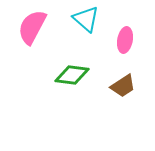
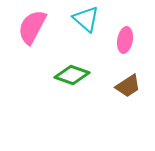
green diamond: rotated 12 degrees clockwise
brown trapezoid: moved 5 px right
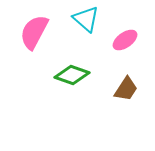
pink semicircle: moved 2 px right, 5 px down
pink ellipse: rotated 45 degrees clockwise
brown trapezoid: moved 2 px left, 3 px down; rotated 24 degrees counterclockwise
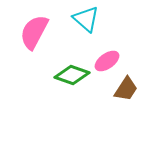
pink ellipse: moved 18 px left, 21 px down
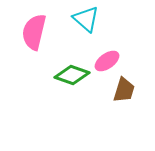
pink semicircle: rotated 15 degrees counterclockwise
brown trapezoid: moved 2 px left, 1 px down; rotated 16 degrees counterclockwise
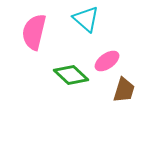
green diamond: moved 1 px left; rotated 24 degrees clockwise
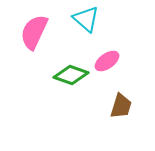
pink semicircle: rotated 12 degrees clockwise
green diamond: rotated 24 degrees counterclockwise
brown trapezoid: moved 3 px left, 16 px down
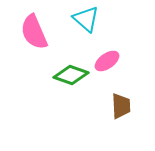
pink semicircle: rotated 48 degrees counterclockwise
brown trapezoid: rotated 20 degrees counterclockwise
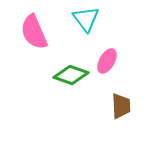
cyan triangle: rotated 12 degrees clockwise
pink ellipse: rotated 25 degrees counterclockwise
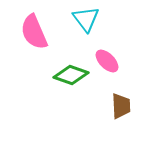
pink ellipse: rotated 75 degrees counterclockwise
